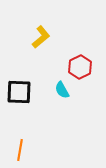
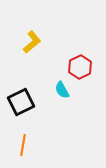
yellow L-shape: moved 9 px left, 5 px down
black square: moved 2 px right, 10 px down; rotated 28 degrees counterclockwise
orange line: moved 3 px right, 5 px up
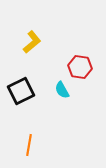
red hexagon: rotated 25 degrees counterclockwise
black square: moved 11 px up
orange line: moved 6 px right
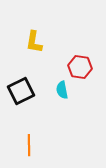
yellow L-shape: moved 2 px right; rotated 140 degrees clockwise
cyan semicircle: rotated 18 degrees clockwise
orange line: rotated 10 degrees counterclockwise
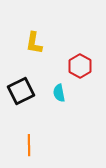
yellow L-shape: moved 1 px down
red hexagon: moved 1 px up; rotated 20 degrees clockwise
cyan semicircle: moved 3 px left, 3 px down
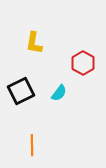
red hexagon: moved 3 px right, 3 px up
cyan semicircle: rotated 132 degrees counterclockwise
orange line: moved 3 px right
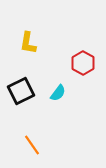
yellow L-shape: moved 6 px left
cyan semicircle: moved 1 px left
orange line: rotated 35 degrees counterclockwise
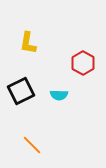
cyan semicircle: moved 1 px right, 2 px down; rotated 54 degrees clockwise
orange line: rotated 10 degrees counterclockwise
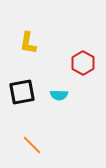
black square: moved 1 px right, 1 px down; rotated 16 degrees clockwise
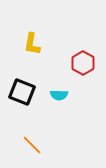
yellow L-shape: moved 4 px right, 1 px down
black square: rotated 32 degrees clockwise
